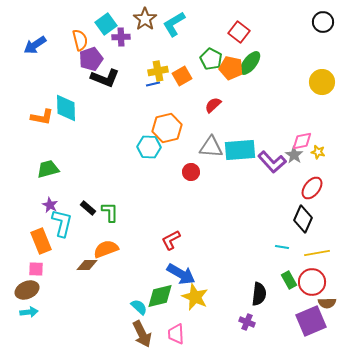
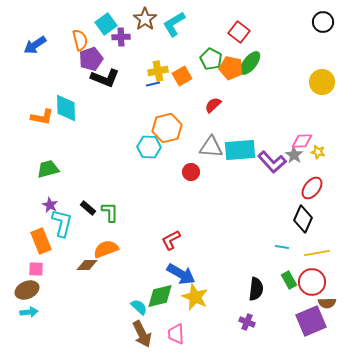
pink diamond at (302, 141): rotated 10 degrees clockwise
black semicircle at (259, 294): moved 3 px left, 5 px up
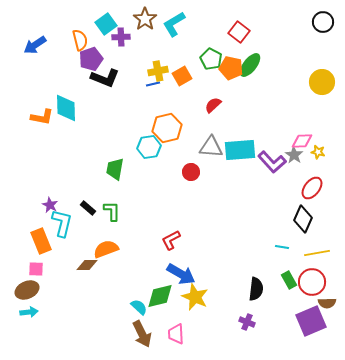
green ellipse at (250, 63): moved 2 px down
cyan hexagon at (149, 147): rotated 10 degrees counterclockwise
green trapezoid at (48, 169): moved 67 px right; rotated 65 degrees counterclockwise
green L-shape at (110, 212): moved 2 px right, 1 px up
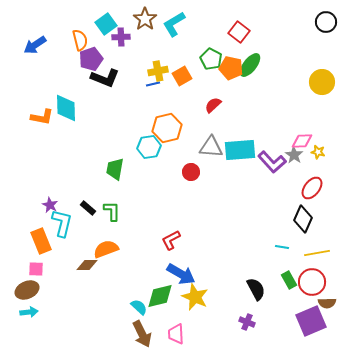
black circle at (323, 22): moved 3 px right
black semicircle at (256, 289): rotated 35 degrees counterclockwise
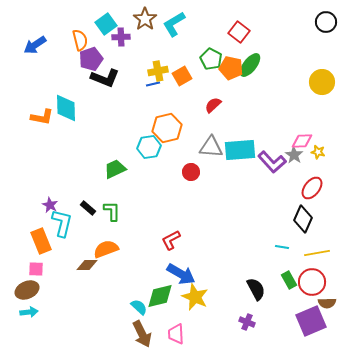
green trapezoid at (115, 169): rotated 55 degrees clockwise
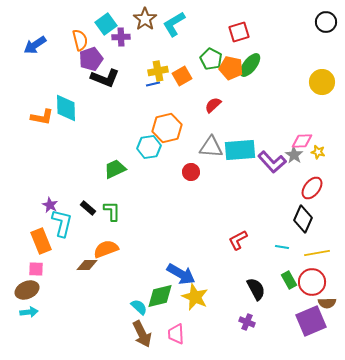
red square at (239, 32): rotated 35 degrees clockwise
red L-shape at (171, 240): moved 67 px right
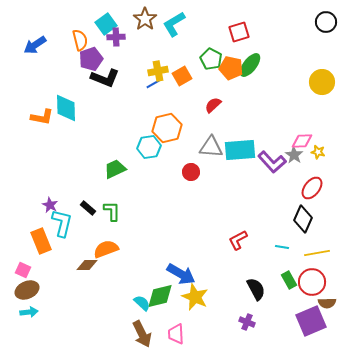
purple cross at (121, 37): moved 5 px left
blue line at (153, 84): rotated 16 degrees counterclockwise
pink square at (36, 269): moved 13 px left, 1 px down; rotated 21 degrees clockwise
cyan semicircle at (139, 307): moved 3 px right, 4 px up
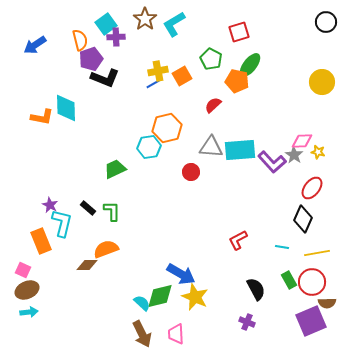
orange pentagon at (231, 68): moved 6 px right, 13 px down
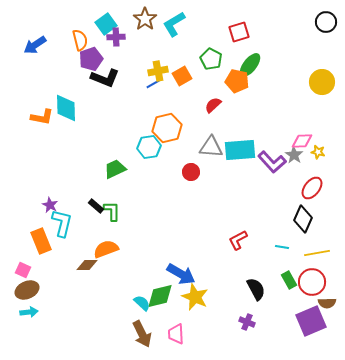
black rectangle at (88, 208): moved 8 px right, 2 px up
